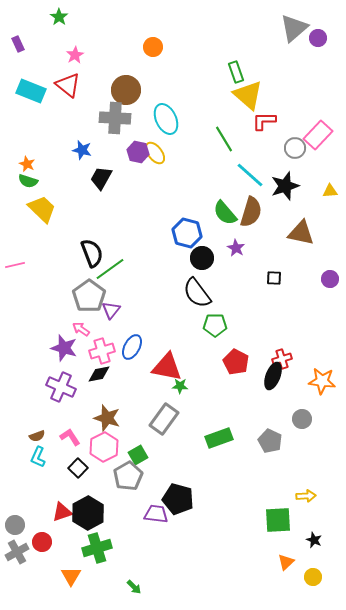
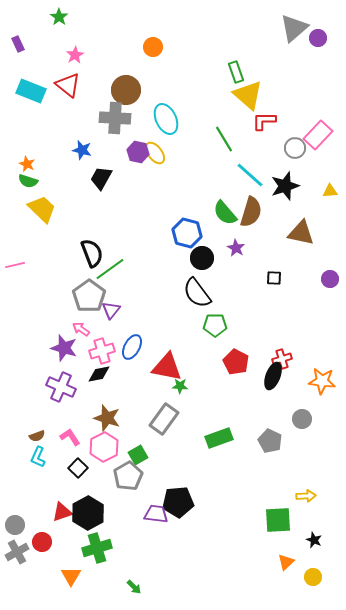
black pentagon at (178, 499): moved 3 px down; rotated 20 degrees counterclockwise
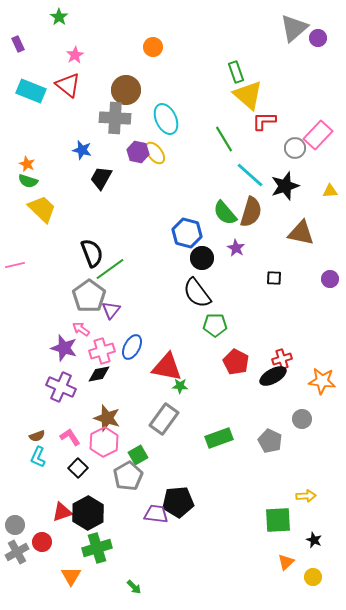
black ellipse at (273, 376): rotated 40 degrees clockwise
pink hexagon at (104, 447): moved 5 px up
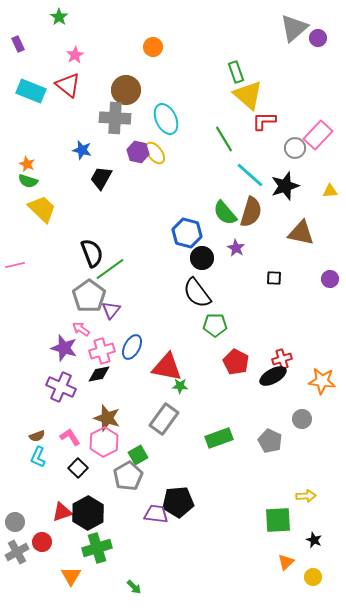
gray circle at (15, 525): moved 3 px up
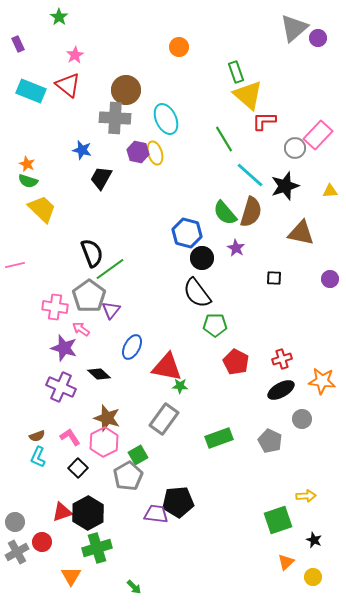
orange circle at (153, 47): moved 26 px right
yellow ellipse at (155, 153): rotated 20 degrees clockwise
pink cross at (102, 351): moved 47 px left, 44 px up; rotated 25 degrees clockwise
black diamond at (99, 374): rotated 55 degrees clockwise
black ellipse at (273, 376): moved 8 px right, 14 px down
green square at (278, 520): rotated 16 degrees counterclockwise
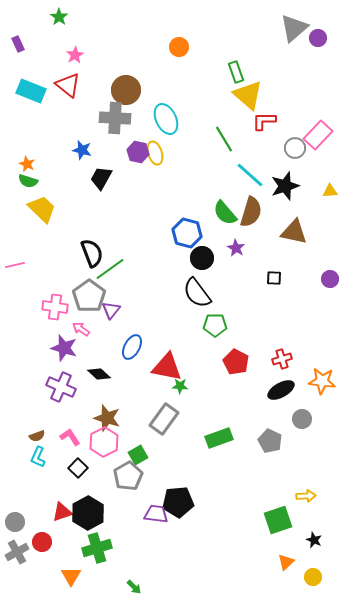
brown triangle at (301, 233): moved 7 px left, 1 px up
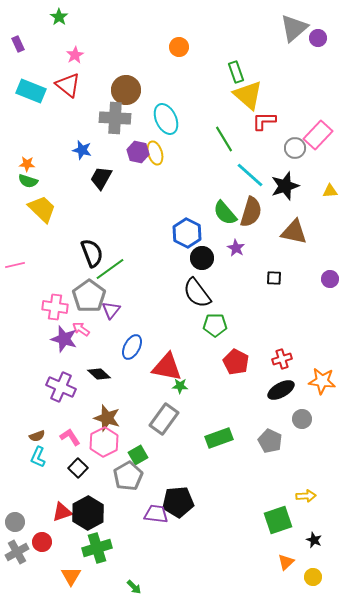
orange star at (27, 164): rotated 21 degrees counterclockwise
blue hexagon at (187, 233): rotated 12 degrees clockwise
purple star at (64, 348): moved 9 px up
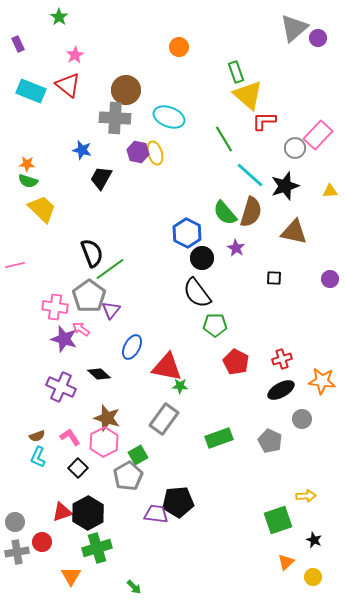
cyan ellipse at (166, 119): moved 3 px right, 2 px up; rotated 44 degrees counterclockwise
gray cross at (17, 552): rotated 20 degrees clockwise
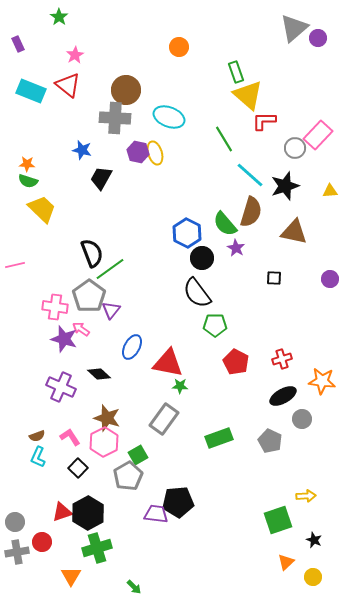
green semicircle at (225, 213): moved 11 px down
red triangle at (167, 367): moved 1 px right, 4 px up
black ellipse at (281, 390): moved 2 px right, 6 px down
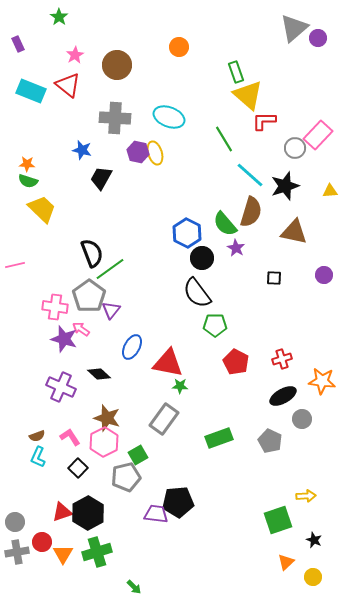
brown circle at (126, 90): moved 9 px left, 25 px up
purple circle at (330, 279): moved 6 px left, 4 px up
gray pentagon at (128, 476): moved 2 px left, 1 px down; rotated 16 degrees clockwise
green cross at (97, 548): moved 4 px down
orange triangle at (71, 576): moved 8 px left, 22 px up
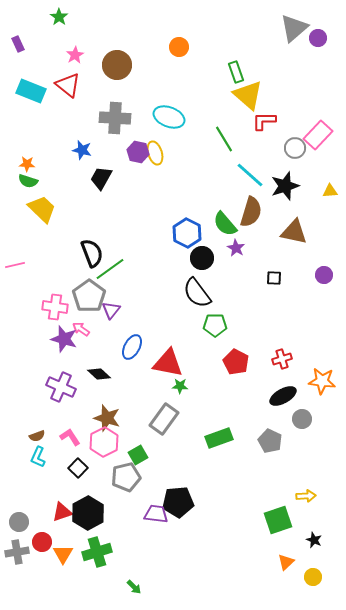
gray circle at (15, 522): moved 4 px right
